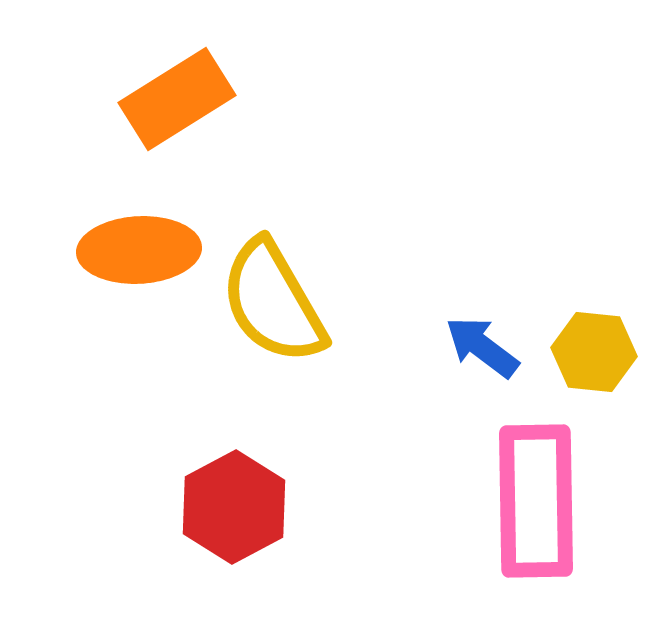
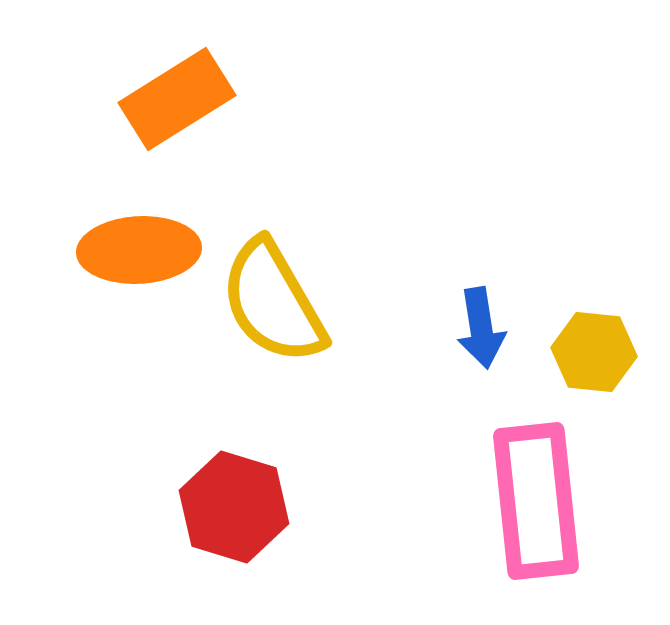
blue arrow: moved 1 px left, 19 px up; rotated 136 degrees counterclockwise
pink rectangle: rotated 5 degrees counterclockwise
red hexagon: rotated 15 degrees counterclockwise
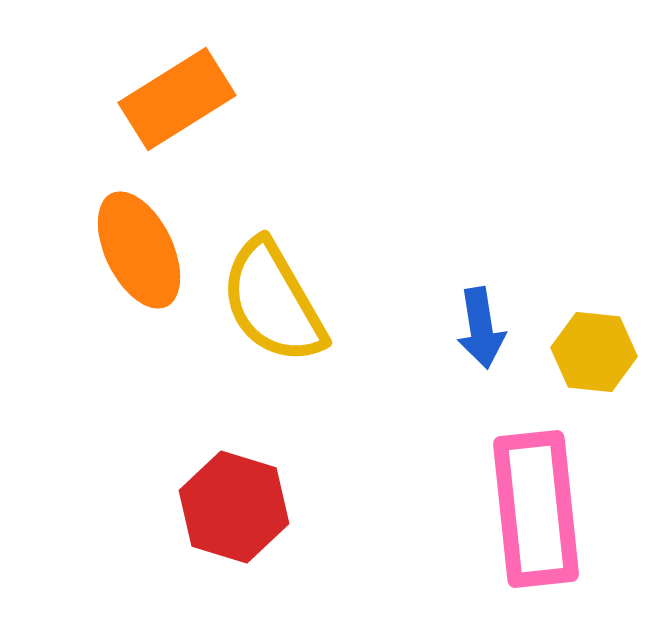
orange ellipse: rotated 67 degrees clockwise
pink rectangle: moved 8 px down
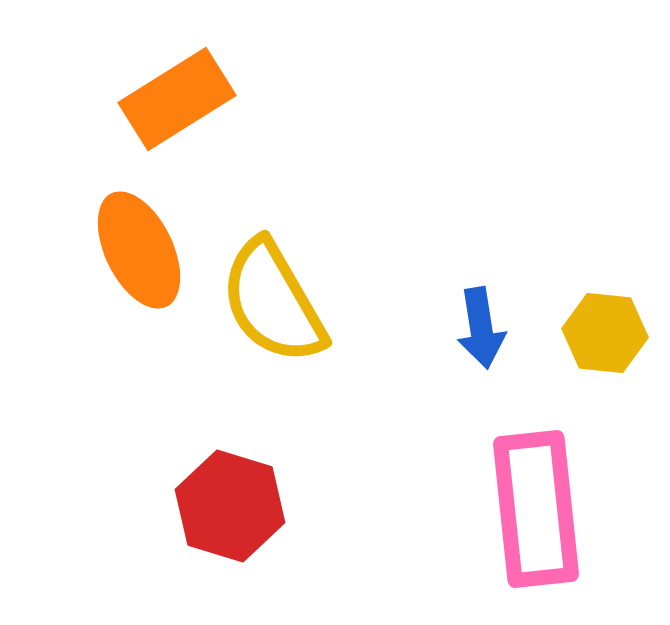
yellow hexagon: moved 11 px right, 19 px up
red hexagon: moved 4 px left, 1 px up
